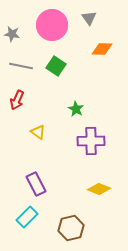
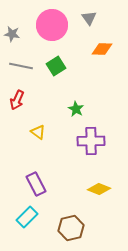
green square: rotated 24 degrees clockwise
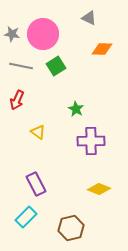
gray triangle: rotated 28 degrees counterclockwise
pink circle: moved 9 px left, 9 px down
cyan rectangle: moved 1 px left
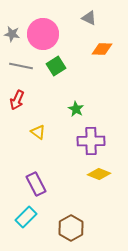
yellow diamond: moved 15 px up
brown hexagon: rotated 15 degrees counterclockwise
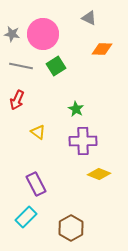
purple cross: moved 8 px left
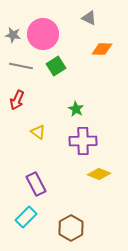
gray star: moved 1 px right, 1 px down
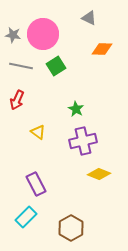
purple cross: rotated 12 degrees counterclockwise
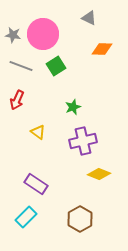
gray line: rotated 10 degrees clockwise
green star: moved 3 px left, 2 px up; rotated 21 degrees clockwise
purple rectangle: rotated 30 degrees counterclockwise
brown hexagon: moved 9 px right, 9 px up
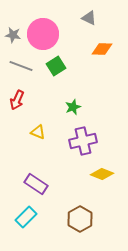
yellow triangle: rotated 14 degrees counterclockwise
yellow diamond: moved 3 px right
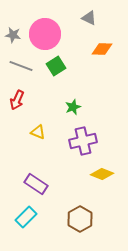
pink circle: moved 2 px right
